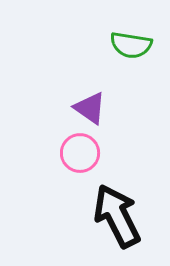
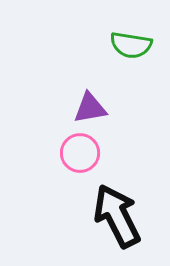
purple triangle: rotated 45 degrees counterclockwise
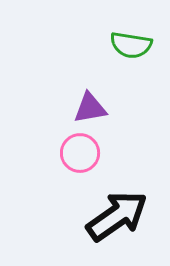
black arrow: rotated 82 degrees clockwise
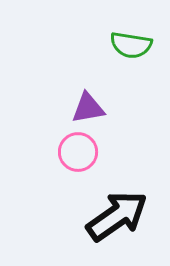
purple triangle: moved 2 px left
pink circle: moved 2 px left, 1 px up
